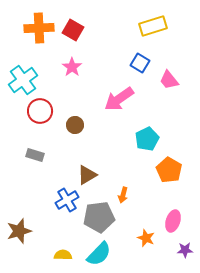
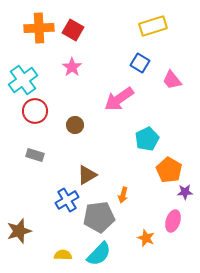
pink trapezoid: moved 3 px right
red circle: moved 5 px left
purple star: moved 58 px up
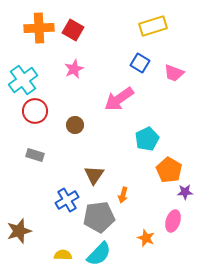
pink star: moved 2 px right, 2 px down; rotated 12 degrees clockwise
pink trapezoid: moved 2 px right, 7 px up; rotated 30 degrees counterclockwise
brown triangle: moved 7 px right; rotated 25 degrees counterclockwise
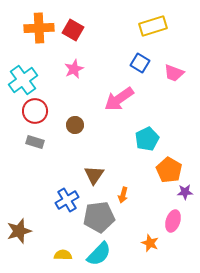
gray rectangle: moved 13 px up
orange star: moved 4 px right, 5 px down
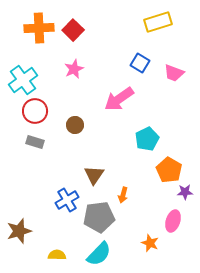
yellow rectangle: moved 5 px right, 4 px up
red square: rotated 15 degrees clockwise
yellow semicircle: moved 6 px left
